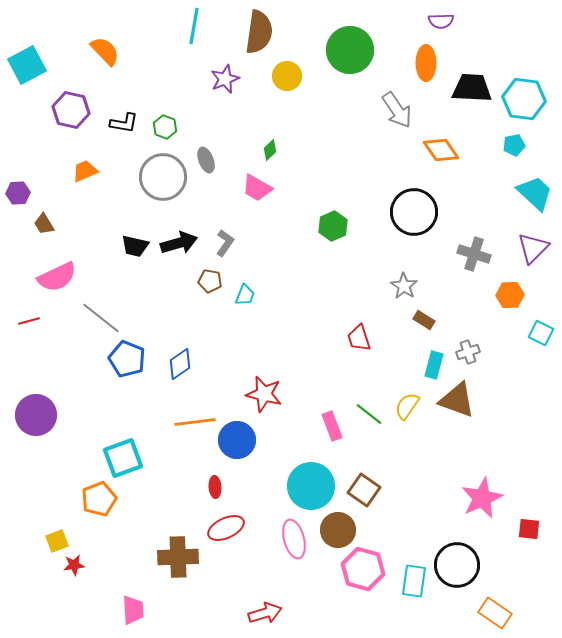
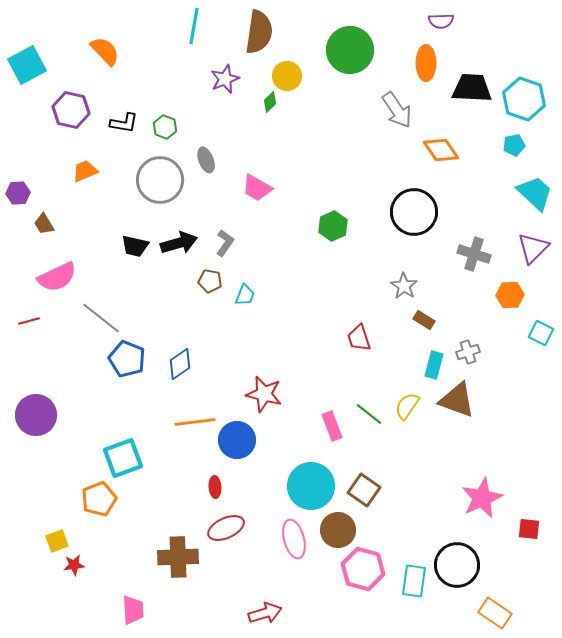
cyan hexagon at (524, 99): rotated 12 degrees clockwise
green diamond at (270, 150): moved 48 px up
gray circle at (163, 177): moved 3 px left, 3 px down
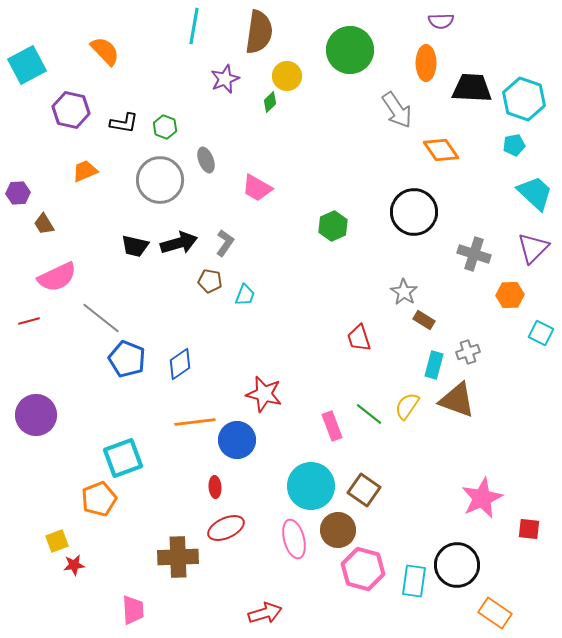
gray star at (404, 286): moved 6 px down
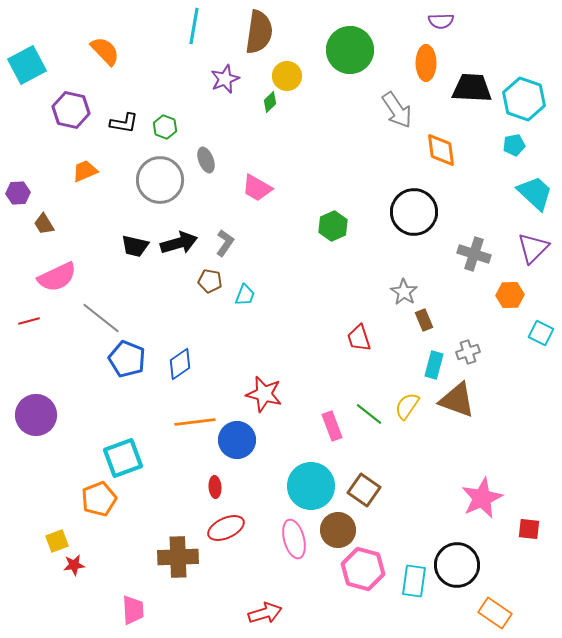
orange diamond at (441, 150): rotated 27 degrees clockwise
brown rectangle at (424, 320): rotated 35 degrees clockwise
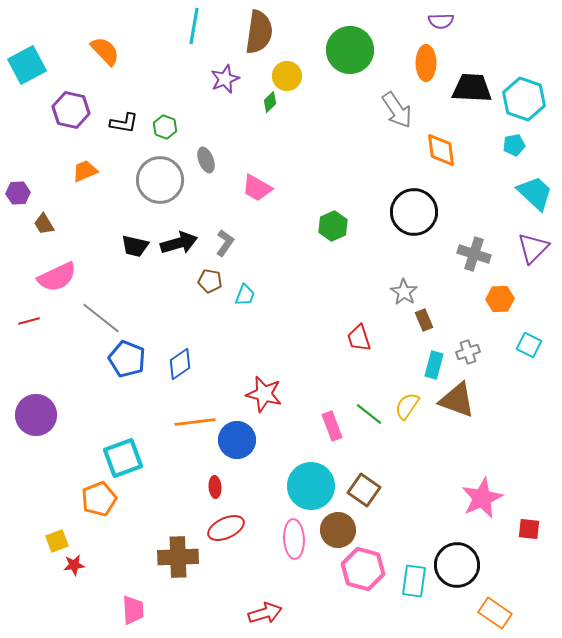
orange hexagon at (510, 295): moved 10 px left, 4 px down
cyan square at (541, 333): moved 12 px left, 12 px down
pink ellipse at (294, 539): rotated 12 degrees clockwise
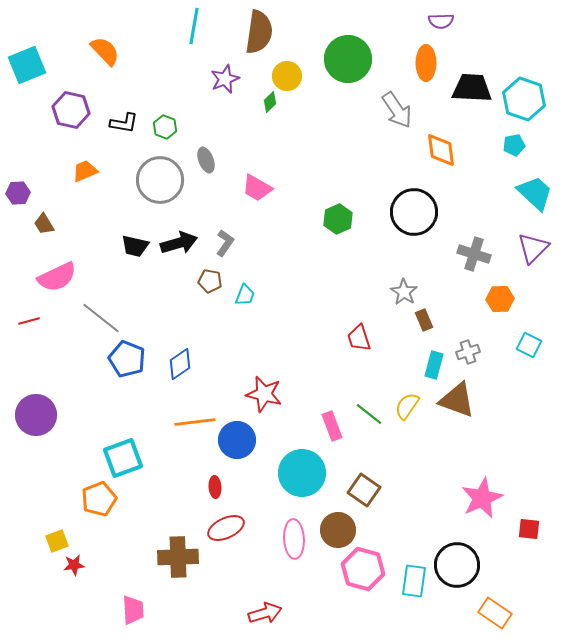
green circle at (350, 50): moved 2 px left, 9 px down
cyan square at (27, 65): rotated 6 degrees clockwise
green hexagon at (333, 226): moved 5 px right, 7 px up
cyan circle at (311, 486): moved 9 px left, 13 px up
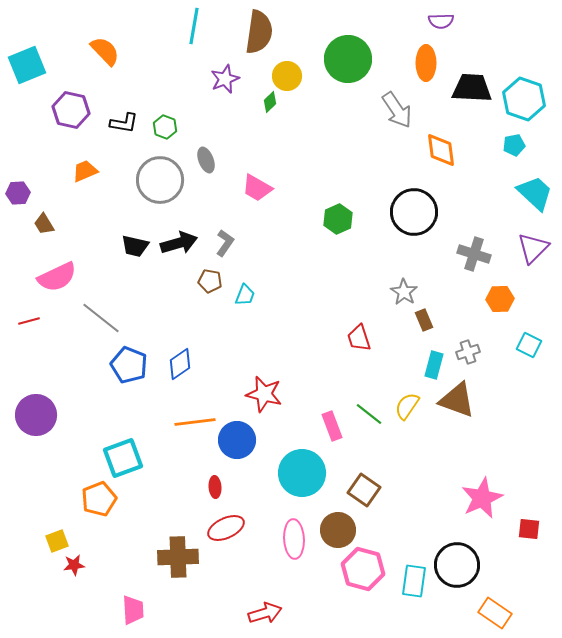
blue pentagon at (127, 359): moved 2 px right, 6 px down
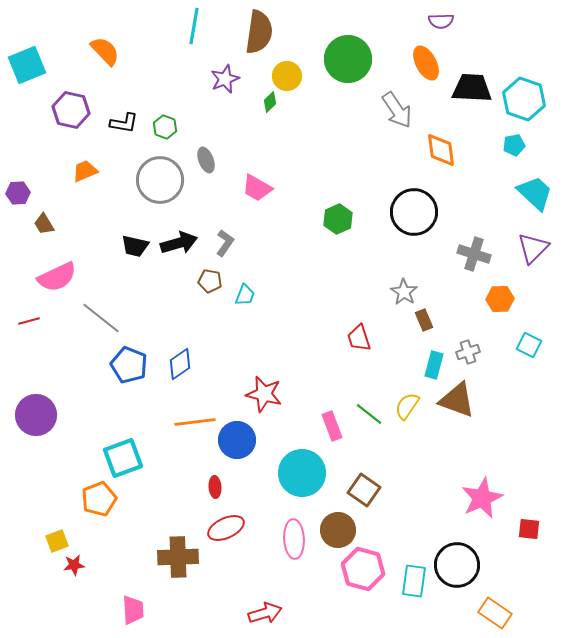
orange ellipse at (426, 63): rotated 28 degrees counterclockwise
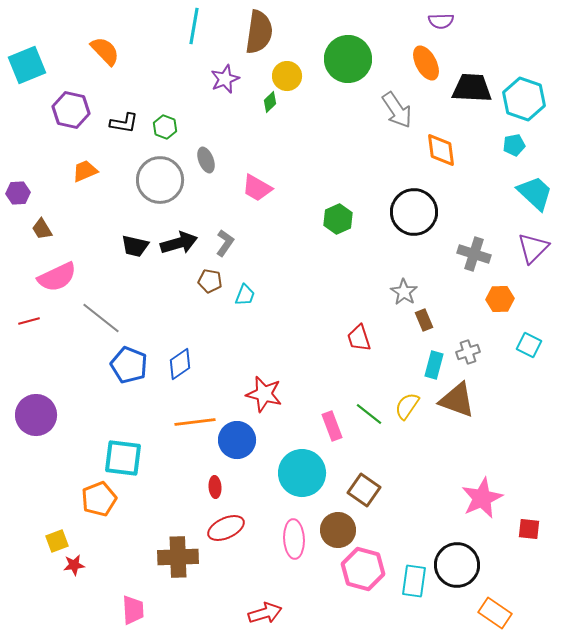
brown trapezoid at (44, 224): moved 2 px left, 5 px down
cyan square at (123, 458): rotated 27 degrees clockwise
